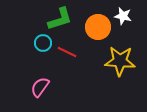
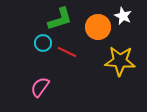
white star: rotated 12 degrees clockwise
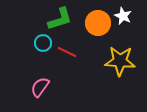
orange circle: moved 4 px up
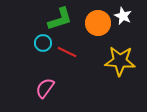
pink semicircle: moved 5 px right, 1 px down
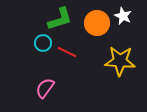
orange circle: moved 1 px left
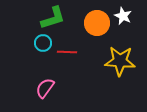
green L-shape: moved 7 px left, 1 px up
red line: rotated 24 degrees counterclockwise
